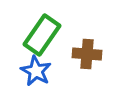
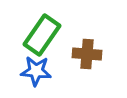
blue star: rotated 24 degrees counterclockwise
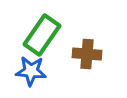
blue star: moved 5 px left
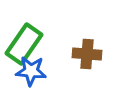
green rectangle: moved 18 px left, 9 px down
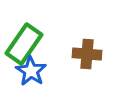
blue star: rotated 28 degrees clockwise
